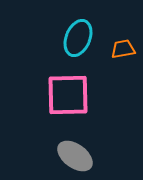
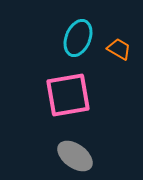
orange trapezoid: moved 4 px left; rotated 40 degrees clockwise
pink square: rotated 9 degrees counterclockwise
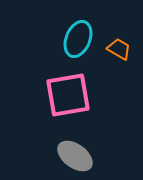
cyan ellipse: moved 1 px down
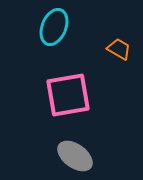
cyan ellipse: moved 24 px left, 12 px up
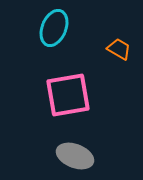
cyan ellipse: moved 1 px down
gray ellipse: rotated 15 degrees counterclockwise
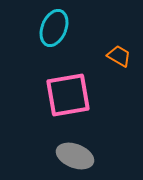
orange trapezoid: moved 7 px down
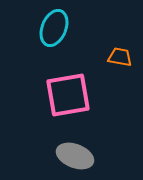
orange trapezoid: moved 1 px right, 1 px down; rotated 20 degrees counterclockwise
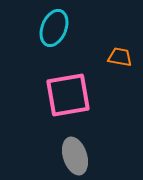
gray ellipse: rotated 51 degrees clockwise
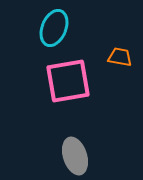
pink square: moved 14 px up
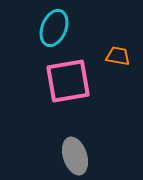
orange trapezoid: moved 2 px left, 1 px up
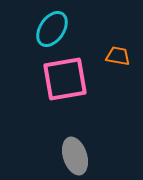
cyan ellipse: moved 2 px left, 1 px down; rotated 12 degrees clockwise
pink square: moved 3 px left, 2 px up
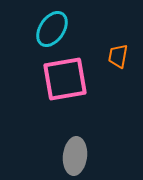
orange trapezoid: rotated 90 degrees counterclockwise
gray ellipse: rotated 24 degrees clockwise
